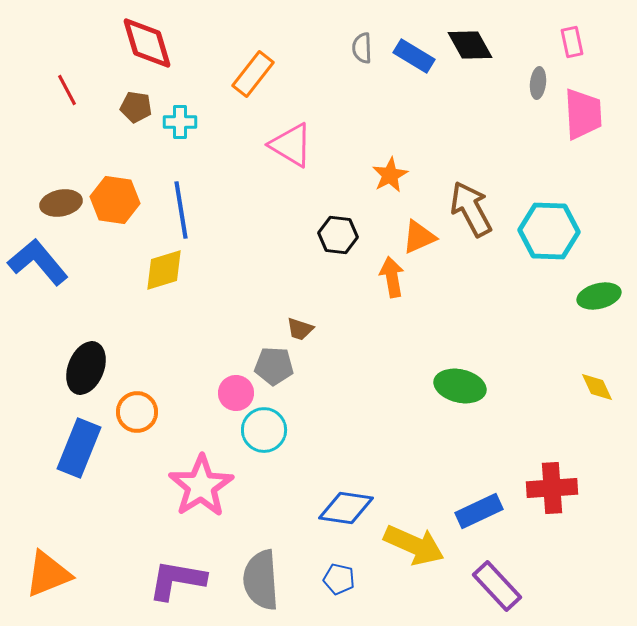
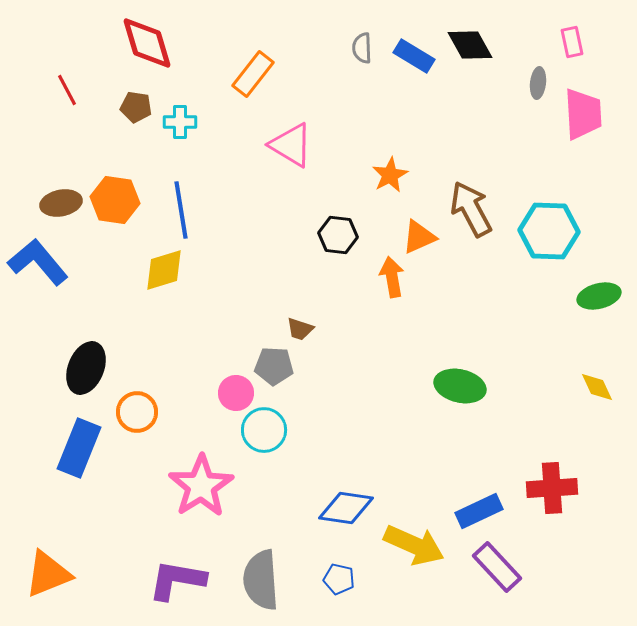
purple rectangle at (497, 586): moved 19 px up
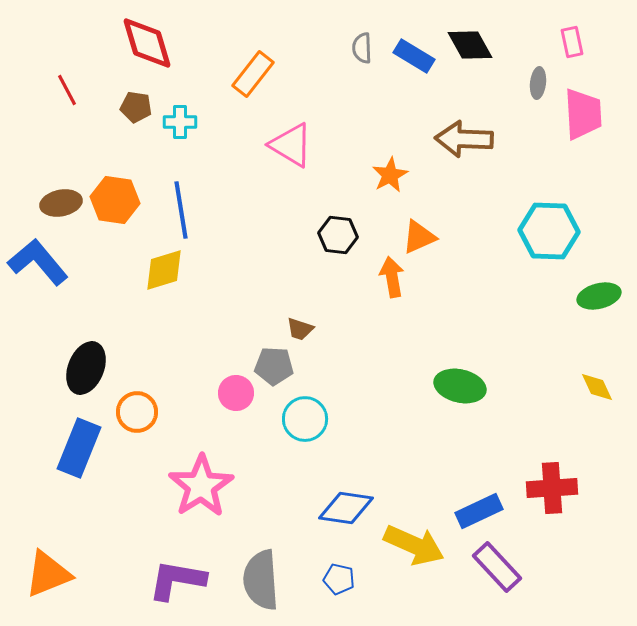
brown arrow at (471, 209): moved 7 px left, 70 px up; rotated 60 degrees counterclockwise
cyan circle at (264, 430): moved 41 px right, 11 px up
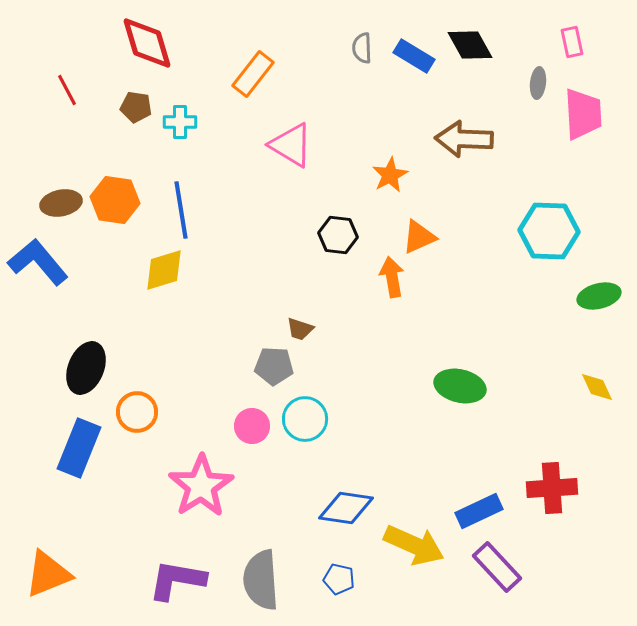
pink circle at (236, 393): moved 16 px right, 33 px down
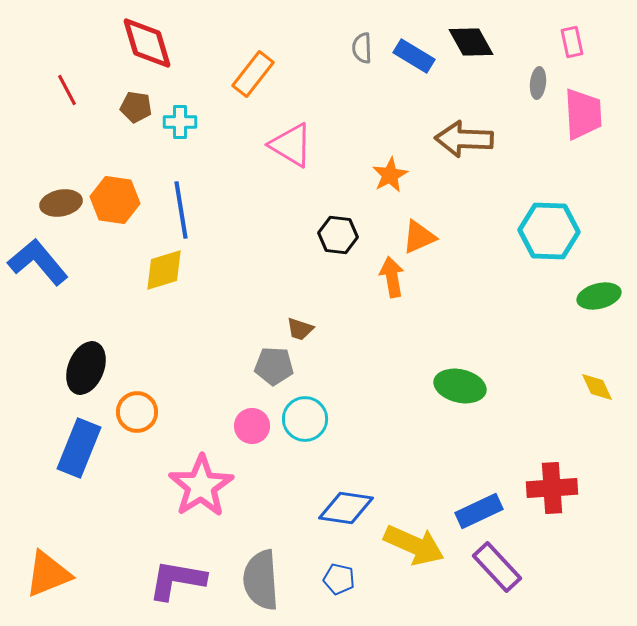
black diamond at (470, 45): moved 1 px right, 3 px up
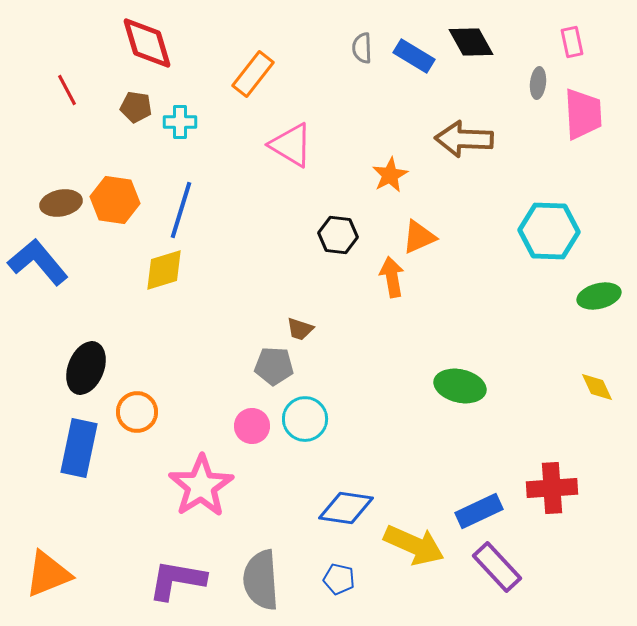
blue line at (181, 210): rotated 26 degrees clockwise
blue rectangle at (79, 448): rotated 10 degrees counterclockwise
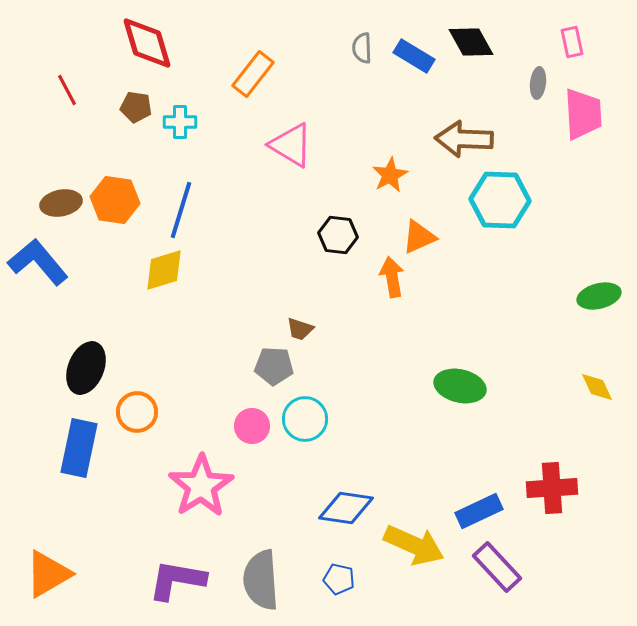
cyan hexagon at (549, 231): moved 49 px left, 31 px up
orange triangle at (48, 574): rotated 8 degrees counterclockwise
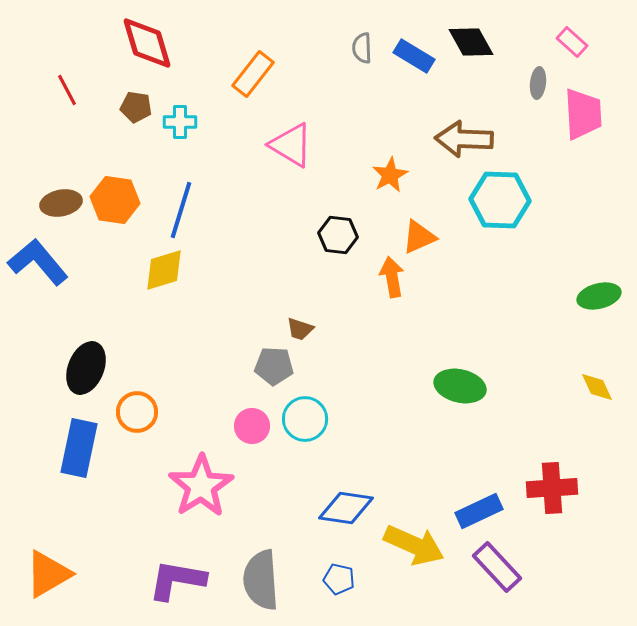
pink rectangle at (572, 42): rotated 36 degrees counterclockwise
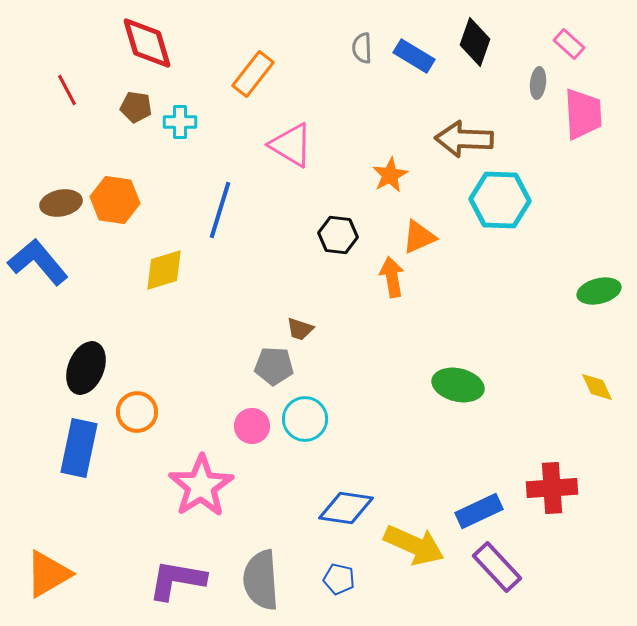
black diamond at (471, 42): moved 4 px right; rotated 48 degrees clockwise
pink rectangle at (572, 42): moved 3 px left, 2 px down
blue line at (181, 210): moved 39 px right
green ellipse at (599, 296): moved 5 px up
green ellipse at (460, 386): moved 2 px left, 1 px up
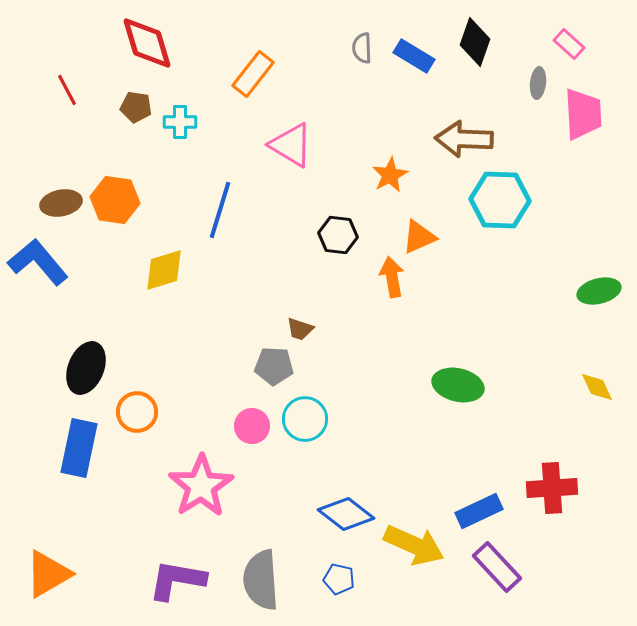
blue diamond at (346, 508): moved 6 px down; rotated 30 degrees clockwise
